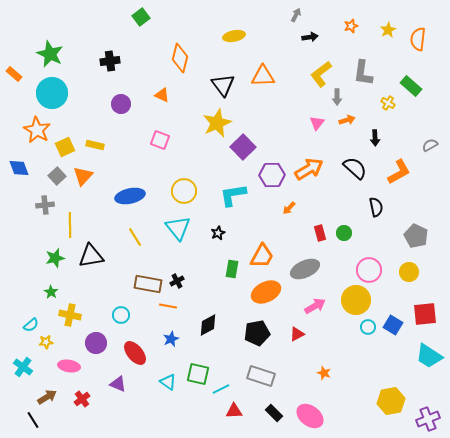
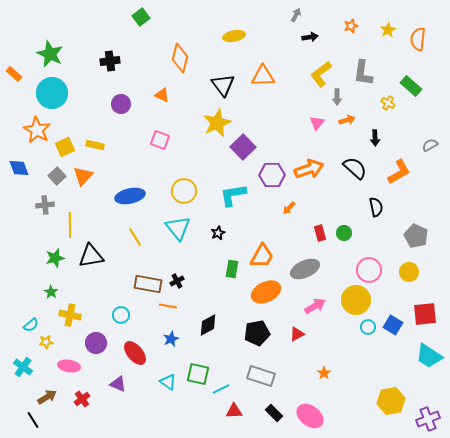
orange arrow at (309, 169): rotated 12 degrees clockwise
orange star at (324, 373): rotated 16 degrees clockwise
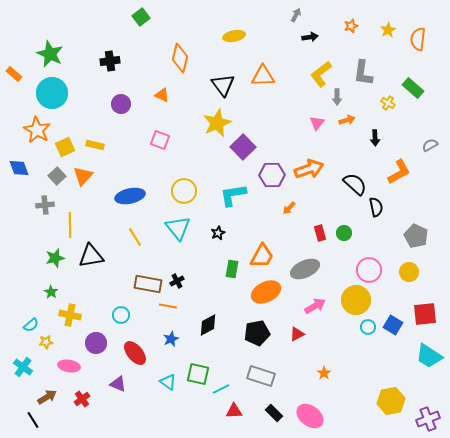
green rectangle at (411, 86): moved 2 px right, 2 px down
black semicircle at (355, 168): moved 16 px down
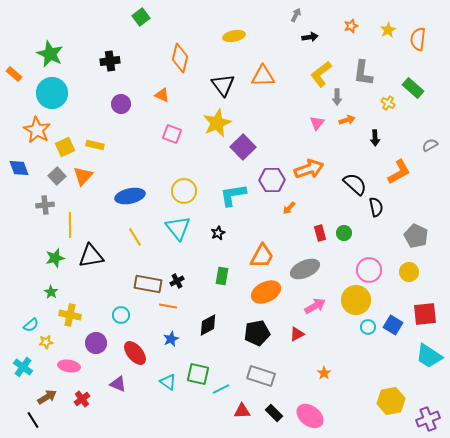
pink square at (160, 140): moved 12 px right, 6 px up
purple hexagon at (272, 175): moved 5 px down
green rectangle at (232, 269): moved 10 px left, 7 px down
red triangle at (234, 411): moved 8 px right
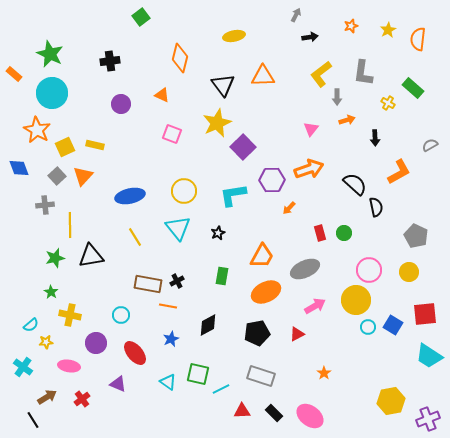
pink triangle at (317, 123): moved 6 px left, 6 px down
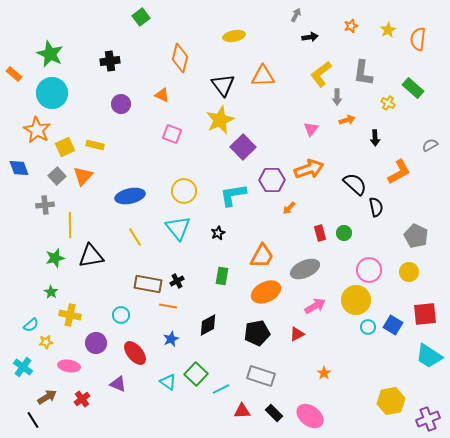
yellow star at (217, 123): moved 3 px right, 3 px up
green square at (198, 374): moved 2 px left; rotated 30 degrees clockwise
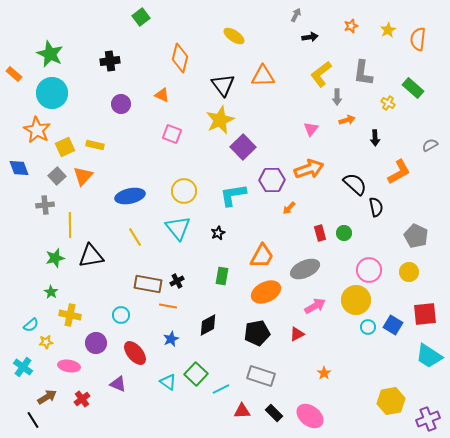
yellow ellipse at (234, 36): rotated 45 degrees clockwise
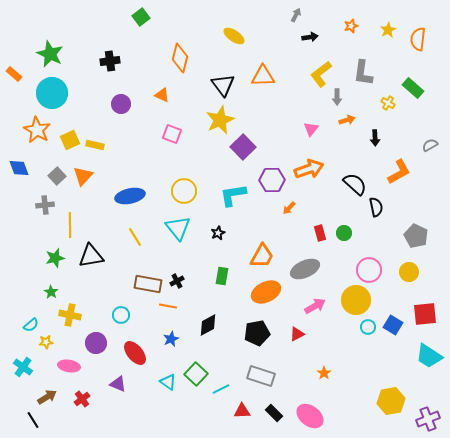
yellow square at (65, 147): moved 5 px right, 7 px up
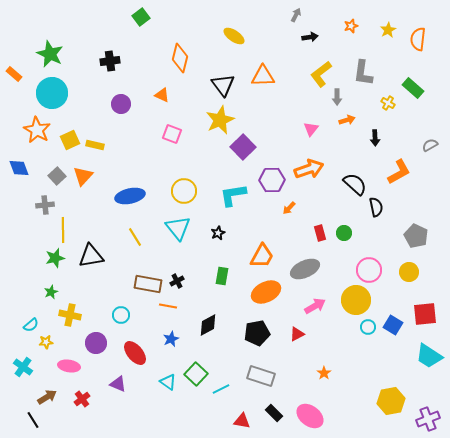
yellow line at (70, 225): moved 7 px left, 5 px down
green star at (51, 292): rotated 16 degrees clockwise
red triangle at (242, 411): moved 10 px down; rotated 12 degrees clockwise
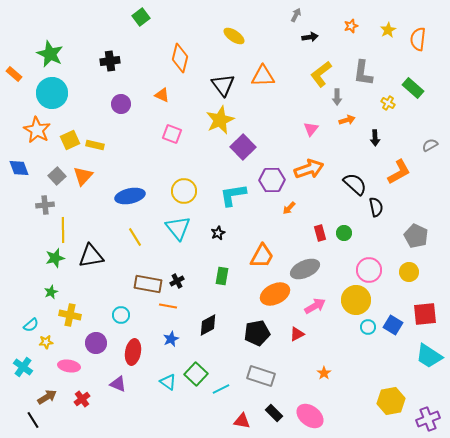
orange ellipse at (266, 292): moved 9 px right, 2 px down
red ellipse at (135, 353): moved 2 px left, 1 px up; rotated 50 degrees clockwise
